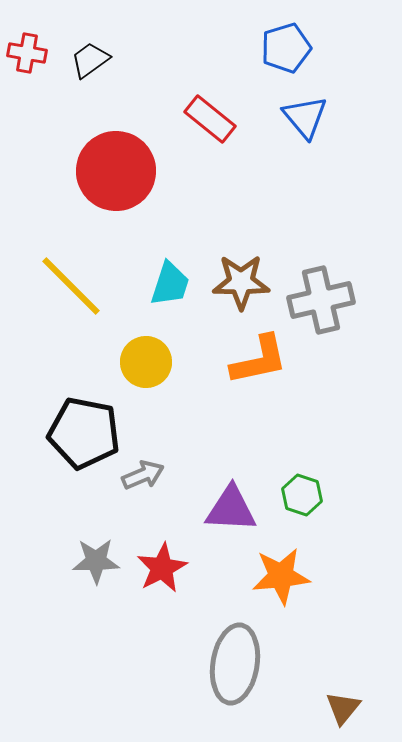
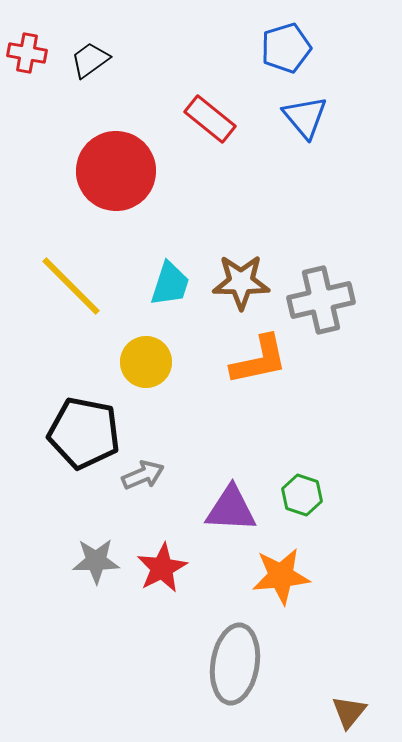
brown triangle: moved 6 px right, 4 px down
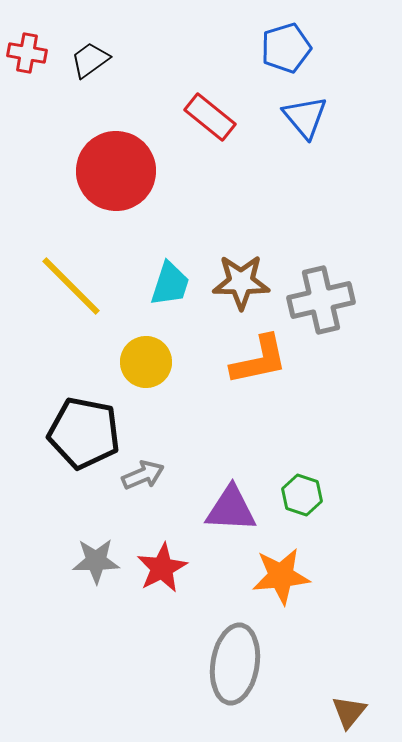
red rectangle: moved 2 px up
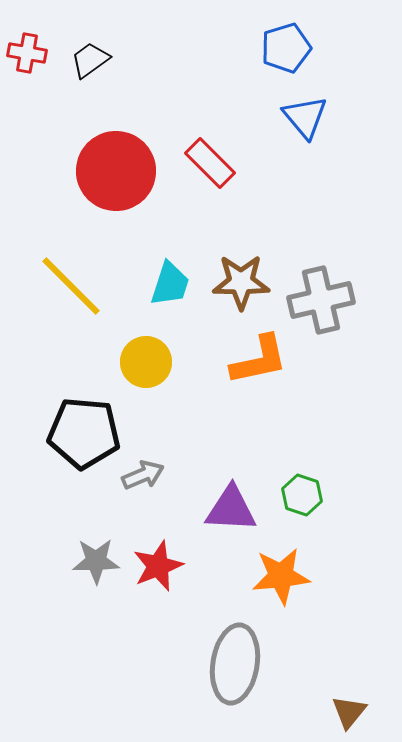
red rectangle: moved 46 px down; rotated 6 degrees clockwise
black pentagon: rotated 6 degrees counterclockwise
red star: moved 4 px left, 2 px up; rotated 6 degrees clockwise
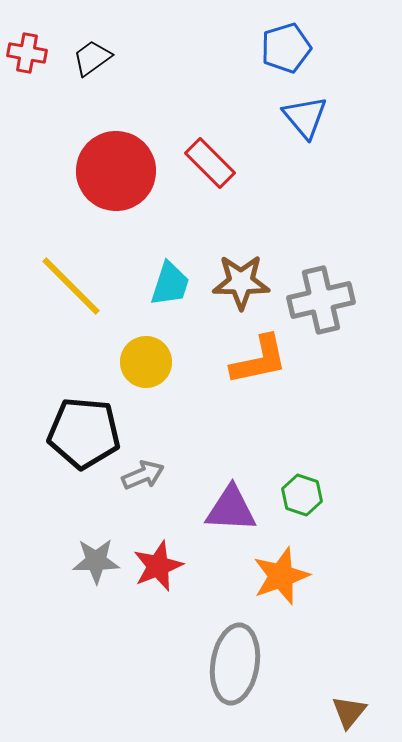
black trapezoid: moved 2 px right, 2 px up
orange star: rotated 14 degrees counterclockwise
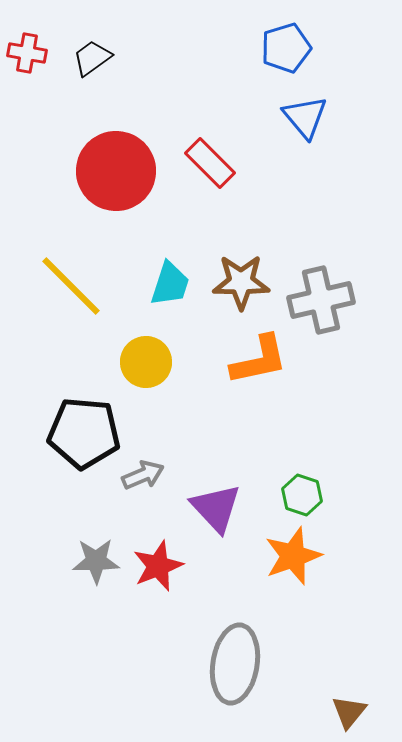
purple triangle: moved 15 px left, 1 px up; rotated 44 degrees clockwise
orange star: moved 12 px right, 20 px up
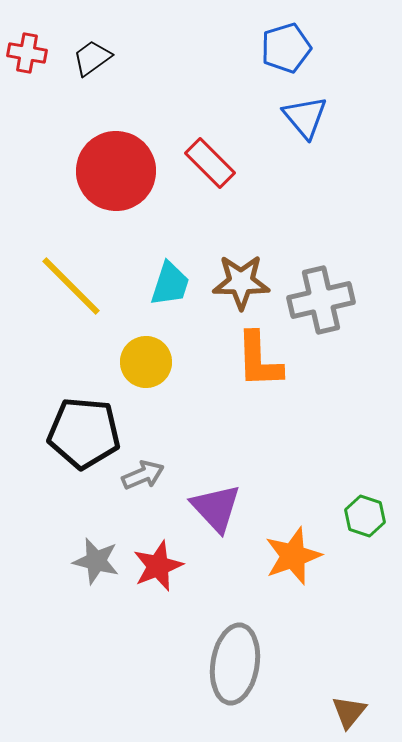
orange L-shape: rotated 100 degrees clockwise
green hexagon: moved 63 px right, 21 px down
gray star: rotated 15 degrees clockwise
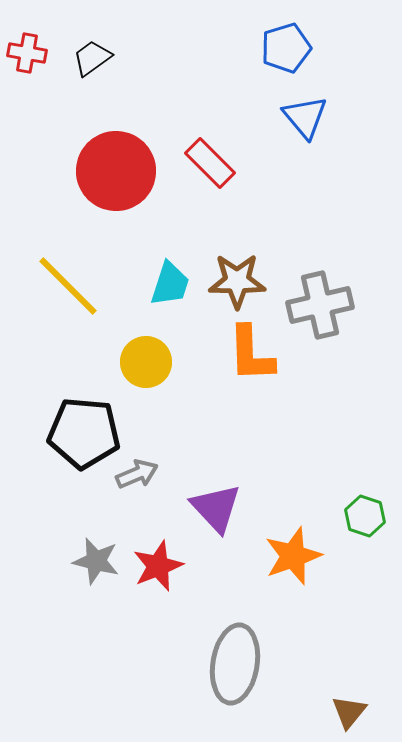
brown star: moved 4 px left, 1 px up
yellow line: moved 3 px left
gray cross: moved 1 px left, 5 px down
orange L-shape: moved 8 px left, 6 px up
gray arrow: moved 6 px left, 1 px up
